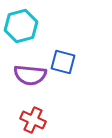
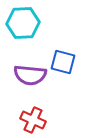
cyan hexagon: moved 2 px right, 3 px up; rotated 12 degrees clockwise
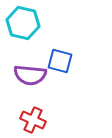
cyan hexagon: rotated 16 degrees clockwise
blue square: moved 3 px left, 1 px up
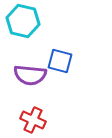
cyan hexagon: moved 2 px up
